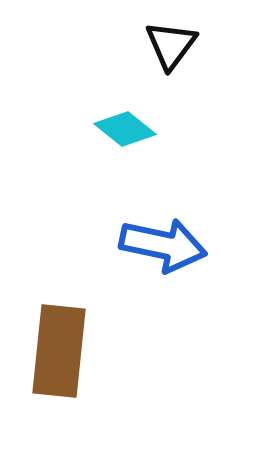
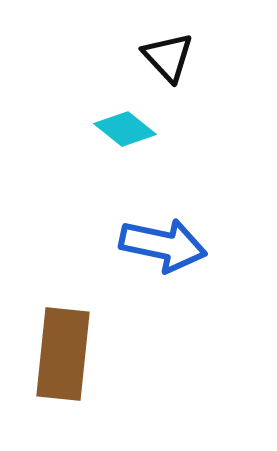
black triangle: moved 3 px left, 12 px down; rotated 20 degrees counterclockwise
brown rectangle: moved 4 px right, 3 px down
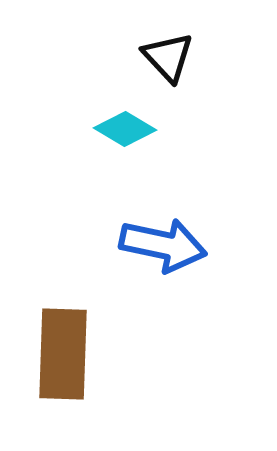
cyan diamond: rotated 8 degrees counterclockwise
brown rectangle: rotated 4 degrees counterclockwise
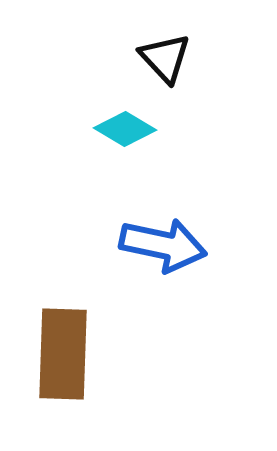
black triangle: moved 3 px left, 1 px down
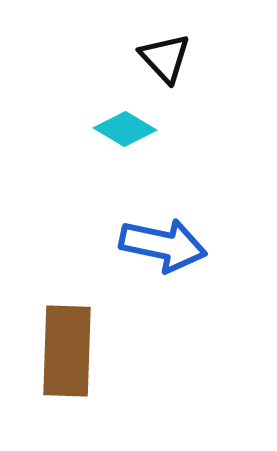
brown rectangle: moved 4 px right, 3 px up
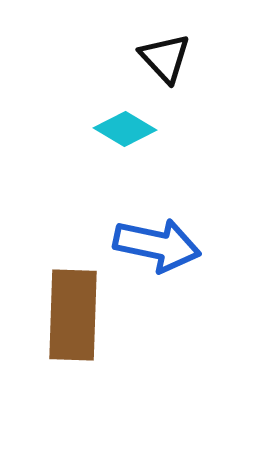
blue arrow: moved 6 px left
brown rectangle: moved 6 px right, 36 px up
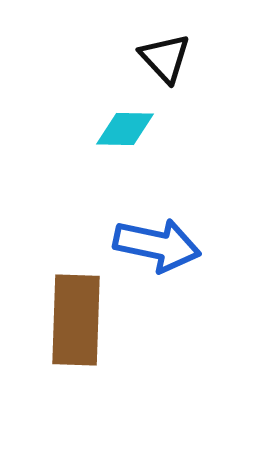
cyan diamond: rotated 30 degrees counterclockwise
brown rectangle: moved 3 px right, 5 px down
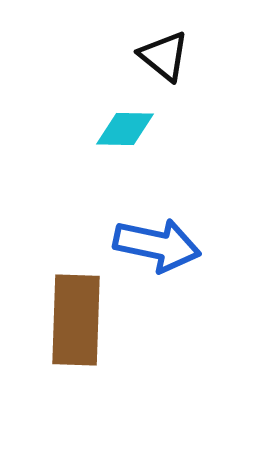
black triangle: moved 1 px left, 2 px up; rotated 8 degrees counterclockwise
